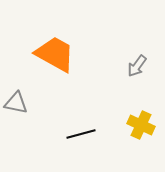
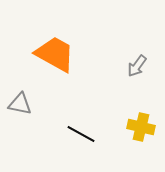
gray triangle: moved 4 px right, 1 px down
yellow cross: moved 2 px down; rotated 12 degrees counterclockwise
black line: rotated 44 degrees clockwise
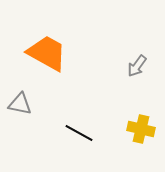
orange trapezoid: moved 8 px left, 1 px up
yellow cross: moved 2 px down
black line: moved 2 px left, 1 px up
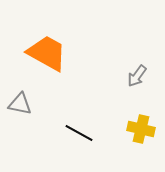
gray arrow: moved 10 px down
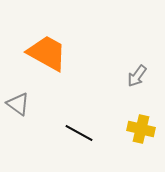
gray triangle: moved 2 px left; rotated 25 degrees clockwise
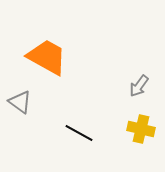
orange trapezoid: moved 4 px down
gray arrow: moved 2 px right, 10 px down
gray triangle: moved 2 px right, 2 px up
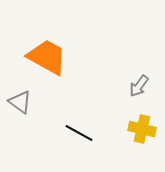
yellow cross: moved 1 px right
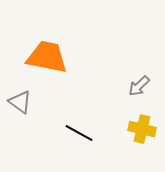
orange trapezoid: rotated 18 degrees counterclockwise
gray arrow: rotated 10 degrees clockwise
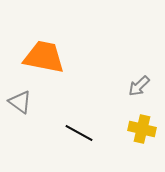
orange trapezoid: moved 3 px left
